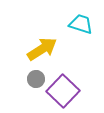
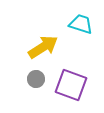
yellow arrow: moved 1 px right, 2 px up
purple square: moved 8 px right, 6 px up; rotated 24 degrees counterclockwise
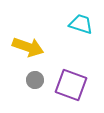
yellow arrow: moved 15 px left; rotated 52 degrees clockwise
gray circle: moved 1 px left, 1 px down
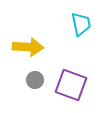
cyan trapezoid: rotated 60 degrees clockwise
yellow arrow: rotated 16 degrees counterclockwise
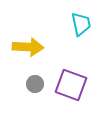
gray circle: moved 4 px down
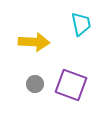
yellow arrow: moved 6 px right, 5 px up
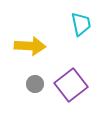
yellow arrow: moved 4 px left, 4 px down
purple square: rotated 32 degrees clockwise
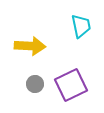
cyan trapezoid: moved 2 px down
purple square: rotated 12 degrees clockwise
